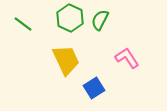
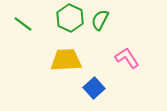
yellow trapezoid: rotated 68 degrees counterclockwise
blue square: rotated 10 degrees counterclockwise
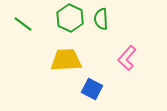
green semicircle: moved 1 px right, 1 px up; rotated 30 degrees counterclockwise
pink L-shape: rotated 105 degrees counterclockwise
blue square: moved 2 px left, 1 px down; rotated 20 degrees counterclockwise
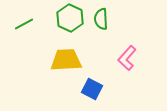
green line: moved 1 px right; rotated 66 degrees counterclockwise
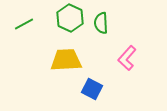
green semicircle: moved 4 px down
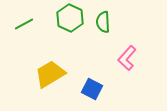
green semicircle: moved 2 px right, 1 px up
yellow trapezoid: moved 16 px left, 14 px down; rotated 28 degrees counterclockwise
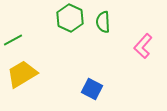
green line: moved 11 px left, 16 px down
pink L-shape: moved 16 px right, 12 px up
yellow trapezoid: moved 28 px left
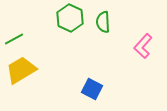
green line: moved 1 px right, 1 px up
yellow trapezoid: moved 1 px left, 4 px up
